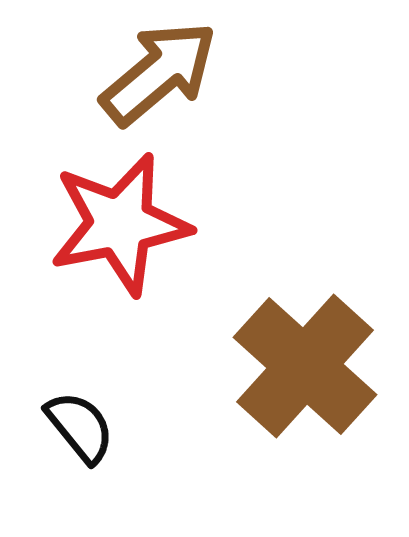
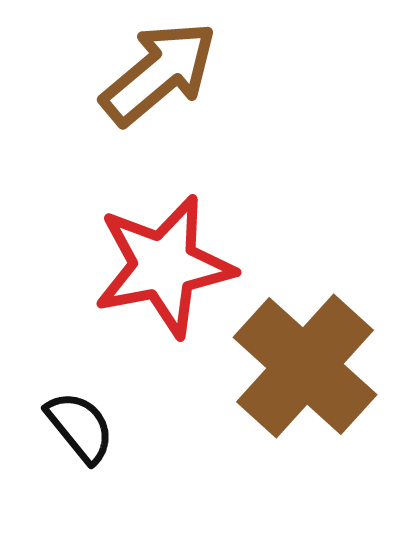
red star: moved 44 px right, 42 px down
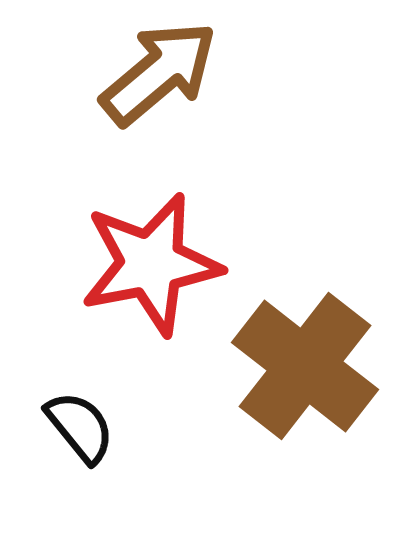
red star: moved 13 px left, 2 px up
brown cross: rotated 4 degrees counterclockwise
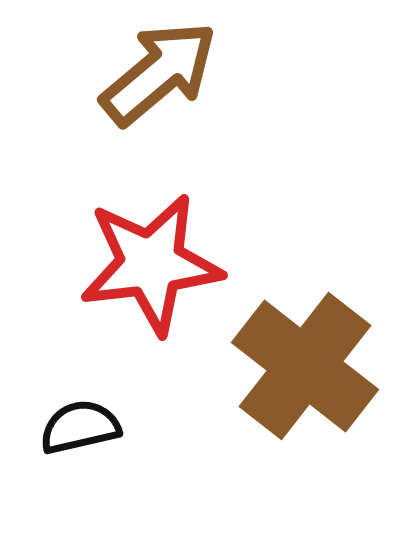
red star: rotated 4 degrees clockwise
black semicircle: rotated 64 degrees counterclockwise
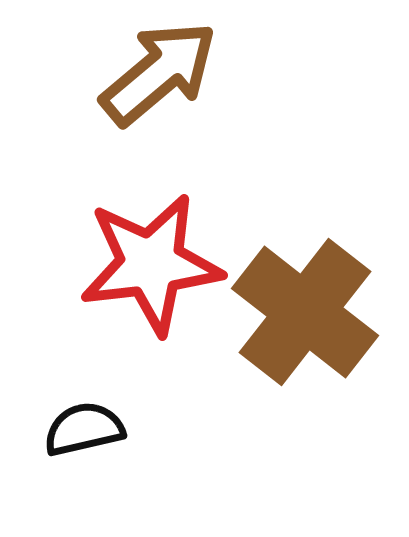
brown cross: moved 54 px up
black semicircle: moved 4 px right, 2 px down
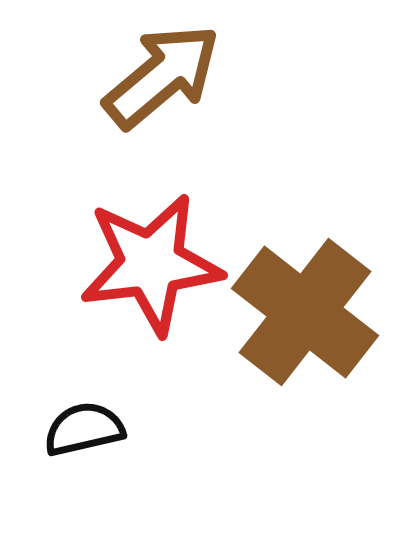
brown arrow: moved 3 px right, 3 px down
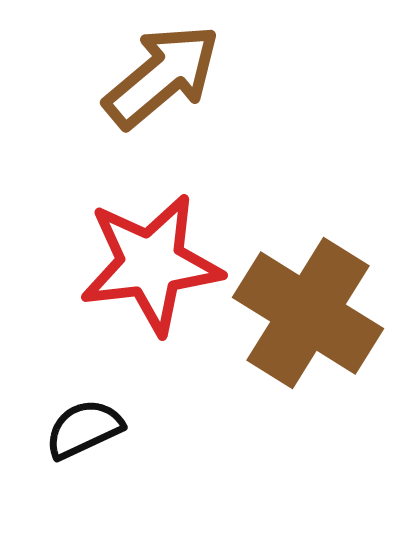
brown cross: moved 3 px right, 1 px down; rotated 6 degrees counterclockwise
black semicircle: rotated 12 degrees counterclockwise
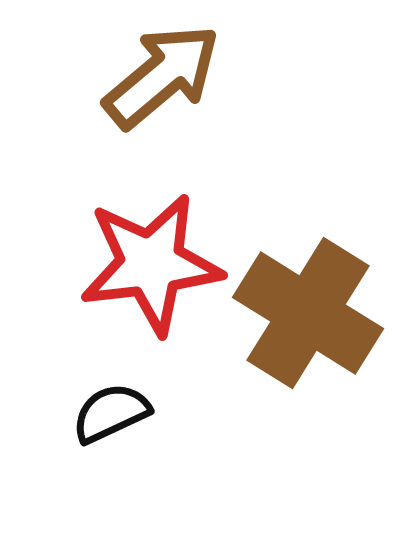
black semicircle: moved 27 px right, 16 px up
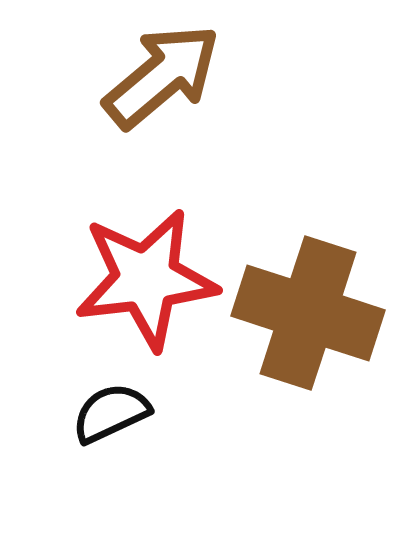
red star: moved 5 px left, 15 px down
brown cross: rotated 14 degrees counterclockwise
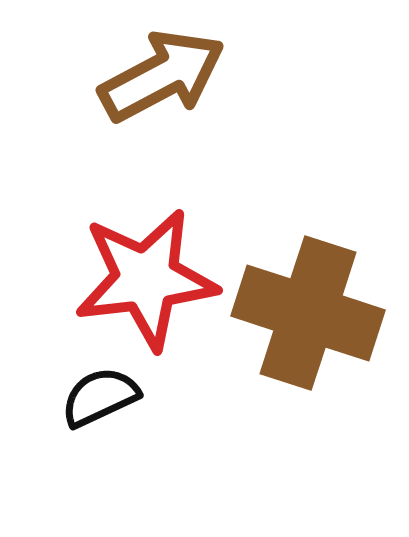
brown arrow: rotated 12 degrees clockwise
black semicircle: moved 11 px left, 16 px up
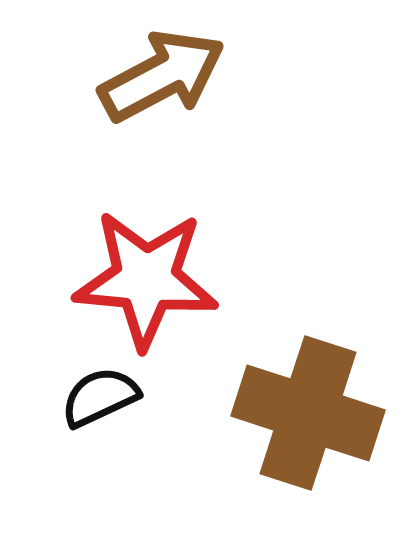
red star: rotated 12 degrees clockwise
brown cross: moved 100 px down
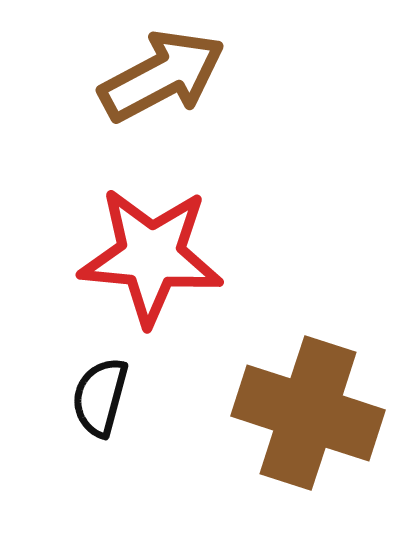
red star: moved 5 px right, 23 px up
black semicircle: rotated 50 degrees counterclockwise
